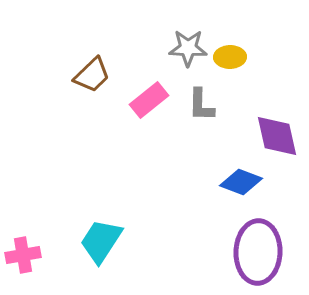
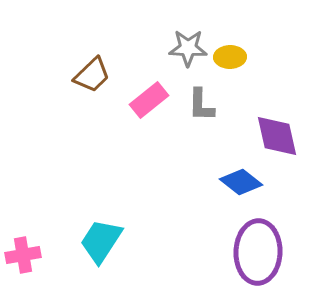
blue diamond: rotated 18 degrees clockwise
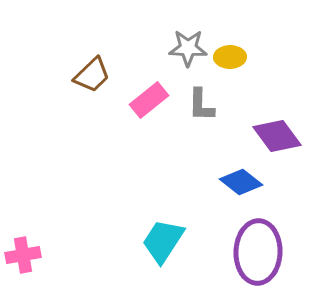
purple diamond: rotated 24 degrees counterclockwise
cyan trapezoid: moved 62 px right
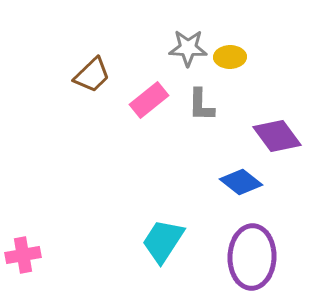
purple ellipse: moved 6 px left, 5 px down
